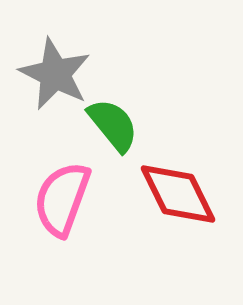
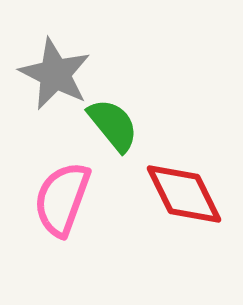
red diamond: moved 6 px right
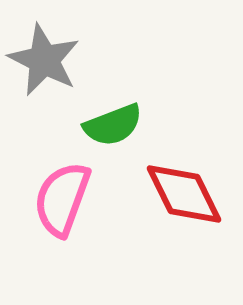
gray star: moved 11 px left, 14 px up
green semicircle: rotated 108 degrees clockwise
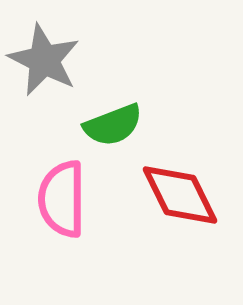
red diamond: moved 4 px left, 1 px down
pink semicircle: rotated 20 degrees counterclockwise
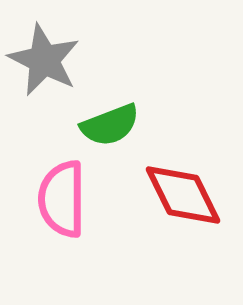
green semicircle: moved 3 px left
red diamond: moved 3 px right
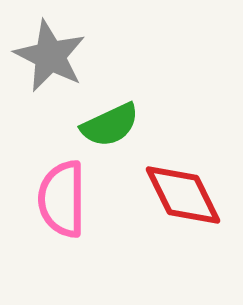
gray star: moved 6 px right, 4 px up
green semicircle: rotated 4 degrees counterclockwise
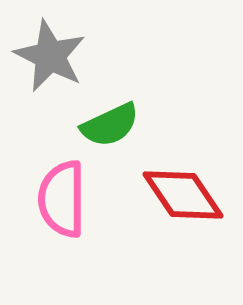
red diamond: rotated 8 degrees counterclockwise
